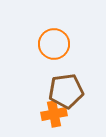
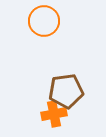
orange circle: moved 10 px left, 23 px up
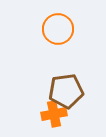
orange circle: moved 14 px right, 8 px down
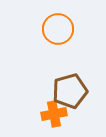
brown pentagon: moved 4 px right; rotated 8 degrees counterclockwise
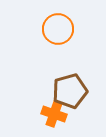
orange cross: rotated 30 degrees clockwise
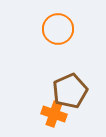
brown pentagon: rotated 8 degrees counterclockwise
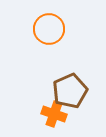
orange circle: moved 9 px left
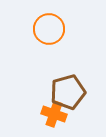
brown pentagon: moved 2 px left, 1 px down; rotated 8 degrees clockwise
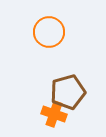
orange circle: moved 3 px down
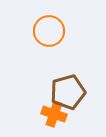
orange circle: moved 1 px up
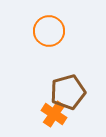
orange cross: rotated 15 degrees clockwise
